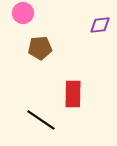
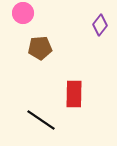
purple diamond: rotated 45 degrees counterclockwise
red rectangle: moved 1 px right
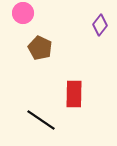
brown pentagon: rotated 30 degrees clockwise
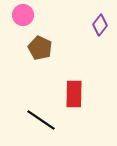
pink circle: moved 2 px down
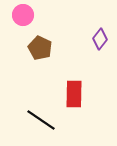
purple diamond: moved 14 px down
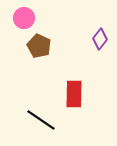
pink circle: moved 1 px right, 3 px down
brown pentagon: moved 1 px left, 2 px up
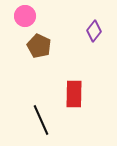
pink circle: moved 1 px right, 2 px up
purple diamond: moved 6 px left, 8 px up
black line: rotated 32 degrees clockwise
